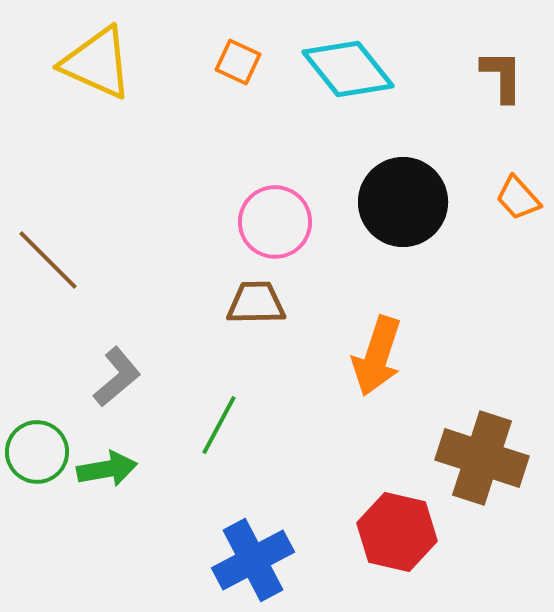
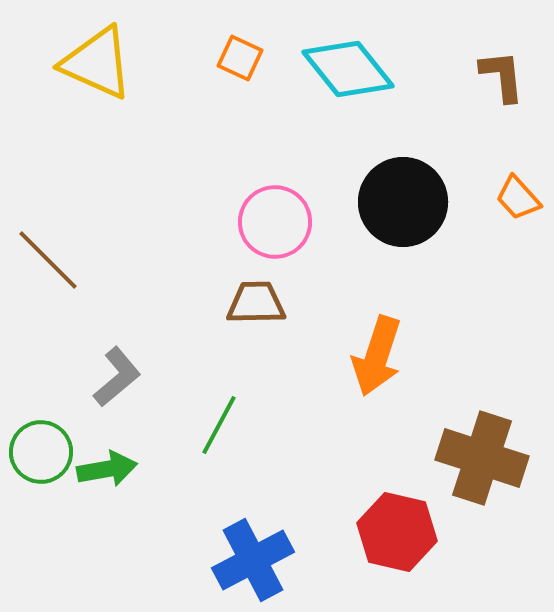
orange square: moved 2 px right, 4 px up
brown L-shape: rotated 6 degrees counterclockwise
green circle: moved 4 px right
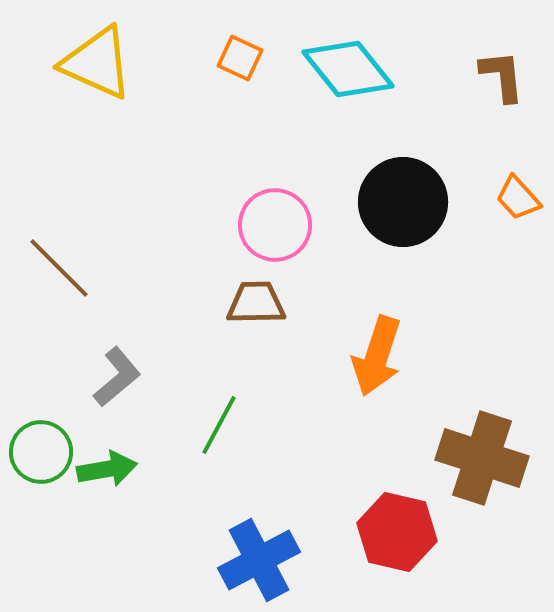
pink circle: moved 3 px down
brown line: moved 11 px right, 8 px down
blue cross: moved 6 px right
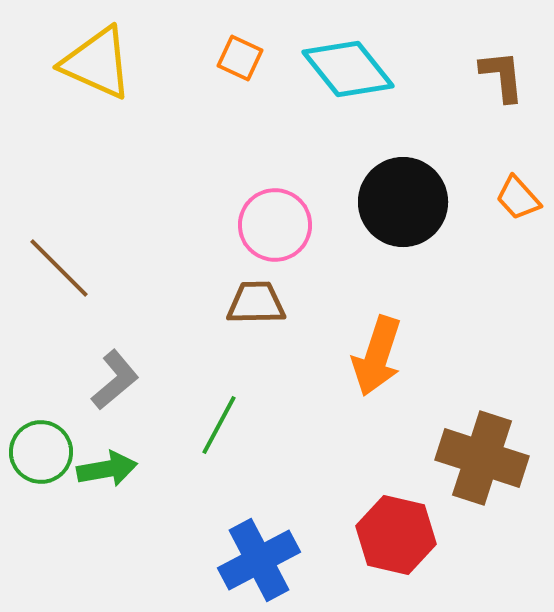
gray L-shape: moved 2 px left, 3 px down
red hexagon: moved 1 px left, 3 px down
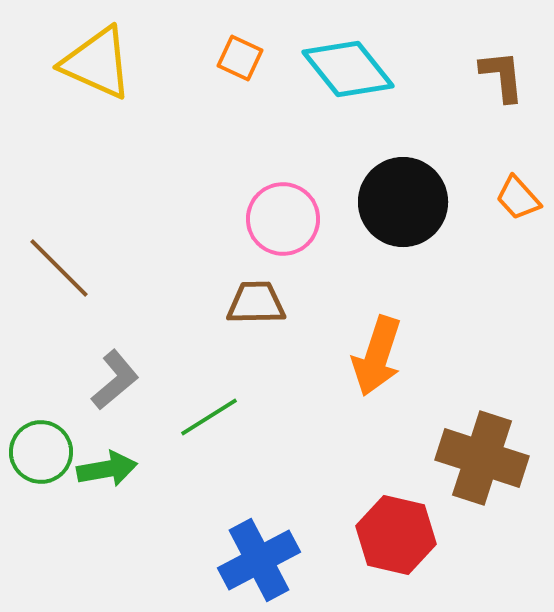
pink circle: moved 8 px right, 6 px up
green line: moved 10 px left, 8 px up; rotated 30 degrees clockwise
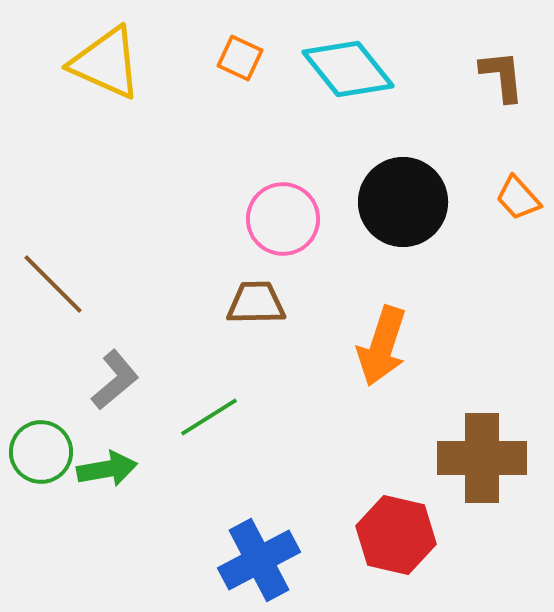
yellow triangle: moved 9 px right
brown line: moved 6 px left, 16 px down
orange arrow: moved 5 px right, 10 px up
brown cross: rotated 18 degrees counterclockwise
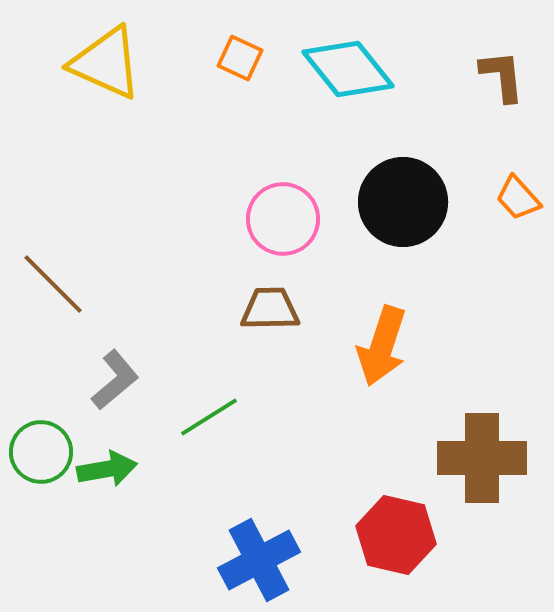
brown trapezoid: moved 14 px right, 6 px down
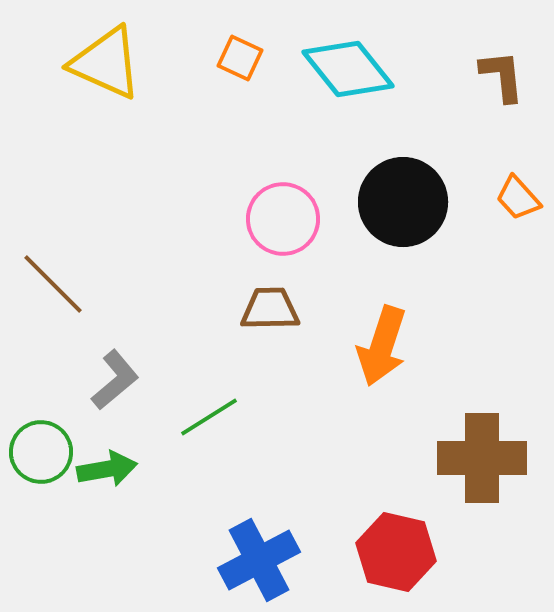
red hexagon: moved 17 px down
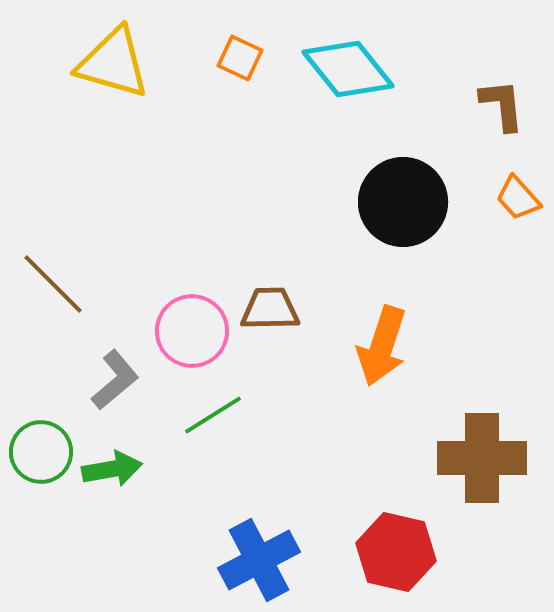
yellow triangle: moved 7 px right; rotated 8 degrees counterclockwise
brown L-shape: moved 29 px down
pink circle: moved 91 px left, 112 px down
green line: moved 4 px right, 2 px up
green arrow: moved 5 px right
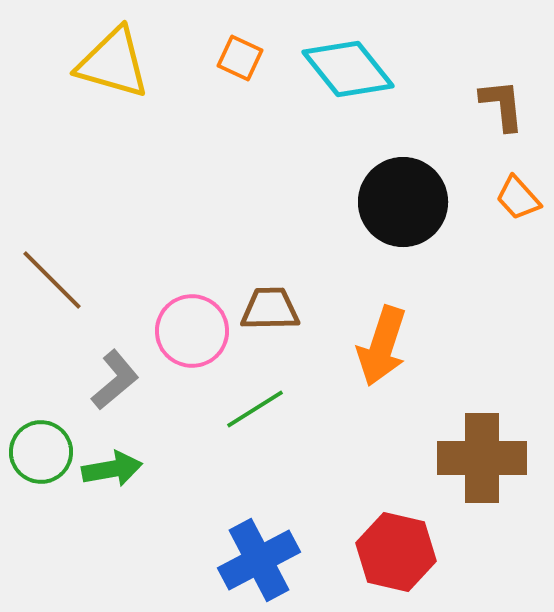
brown line: moved 1 px left, 4 px up
green line: moved 42 px right, 6 px up
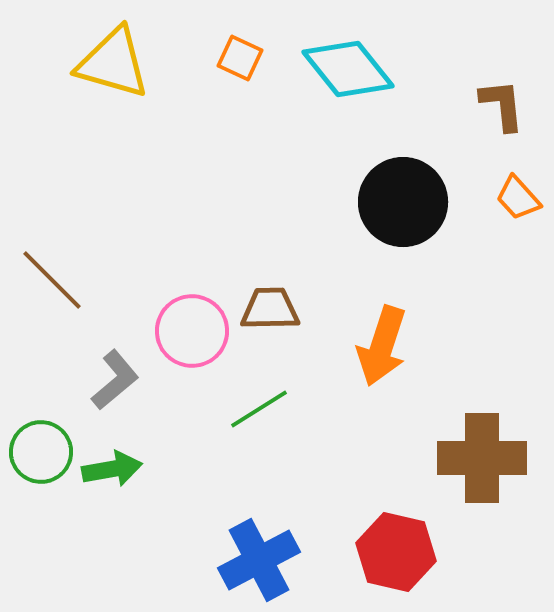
green line: moved 4 px right
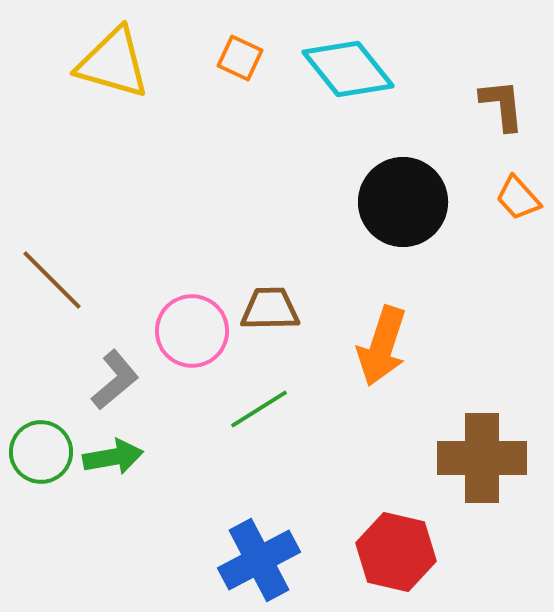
green arrow: moved 1 px right, 12 px up
